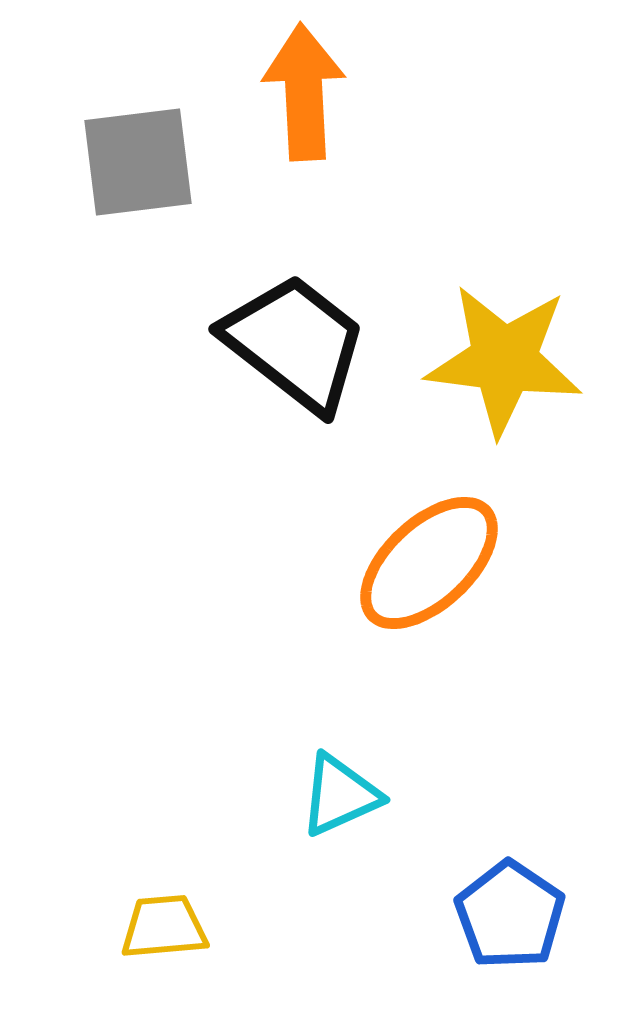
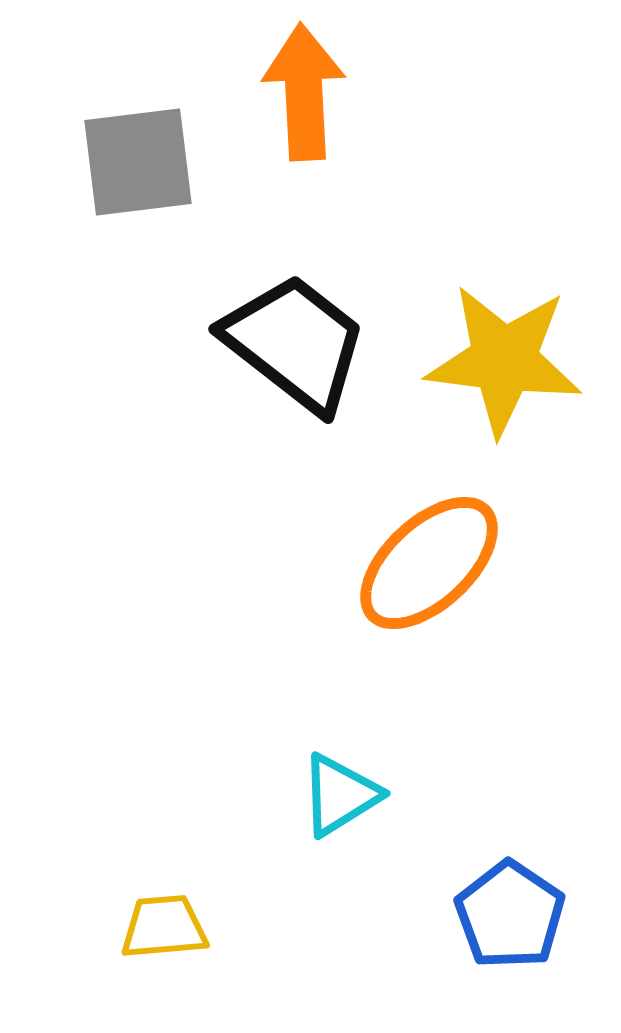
cyan triangle: rotated 8 degrees counterclockwise
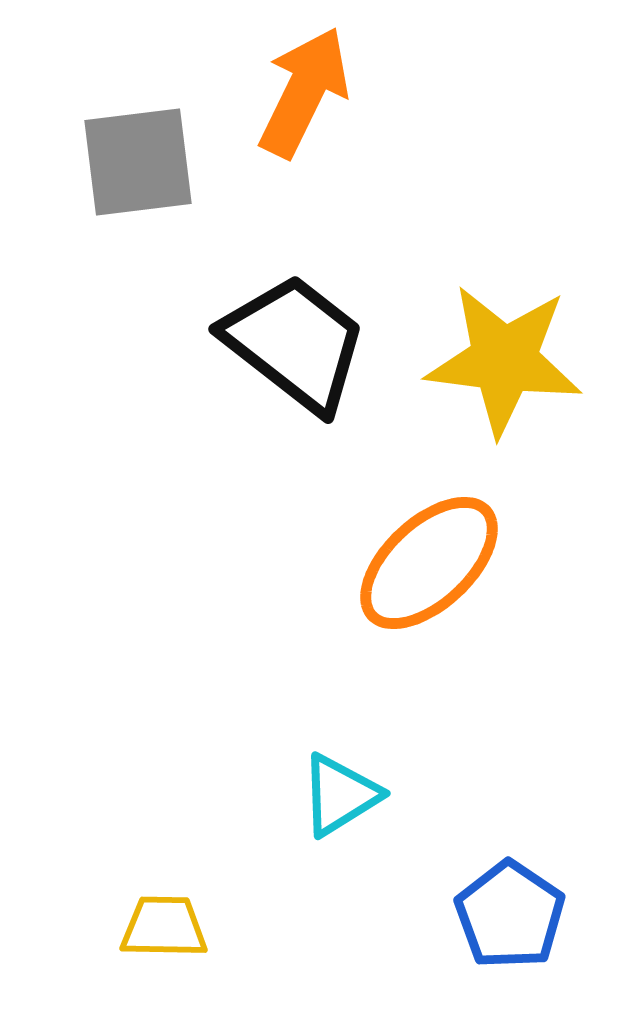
orange arrow: rotated 29 degrees clockwise
yellow trapezoid: rotated 6 degrees clockwise
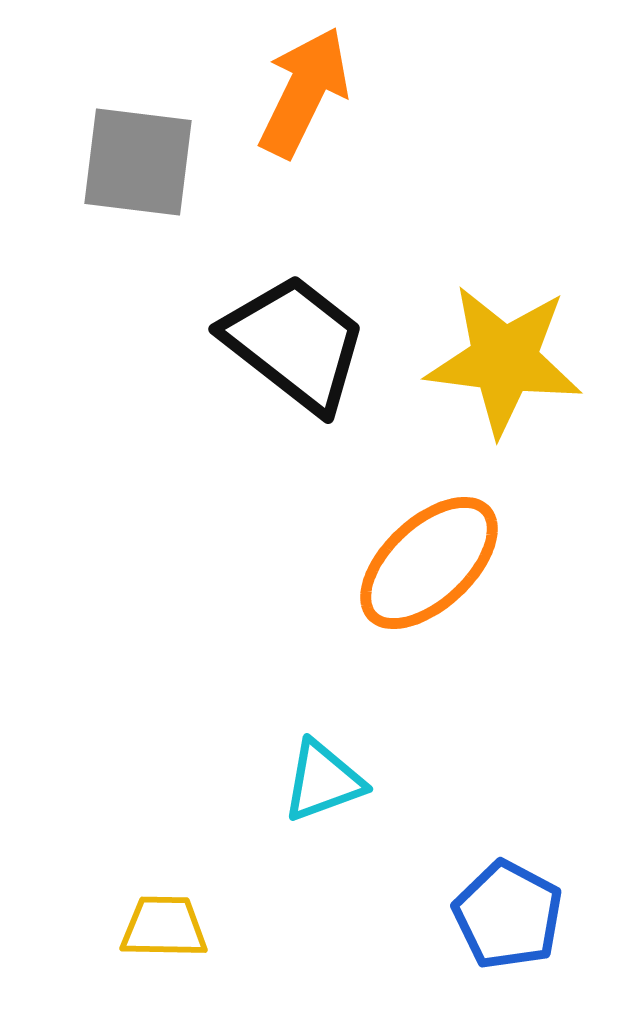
gray square: rotated 14 degrees clockwise
cyan triangle: moved 17 px left, 14 px up; rotated 12 degrees clockwise
blue pentagon: moved 2 px left; rotated 6 degrees counterclockwise
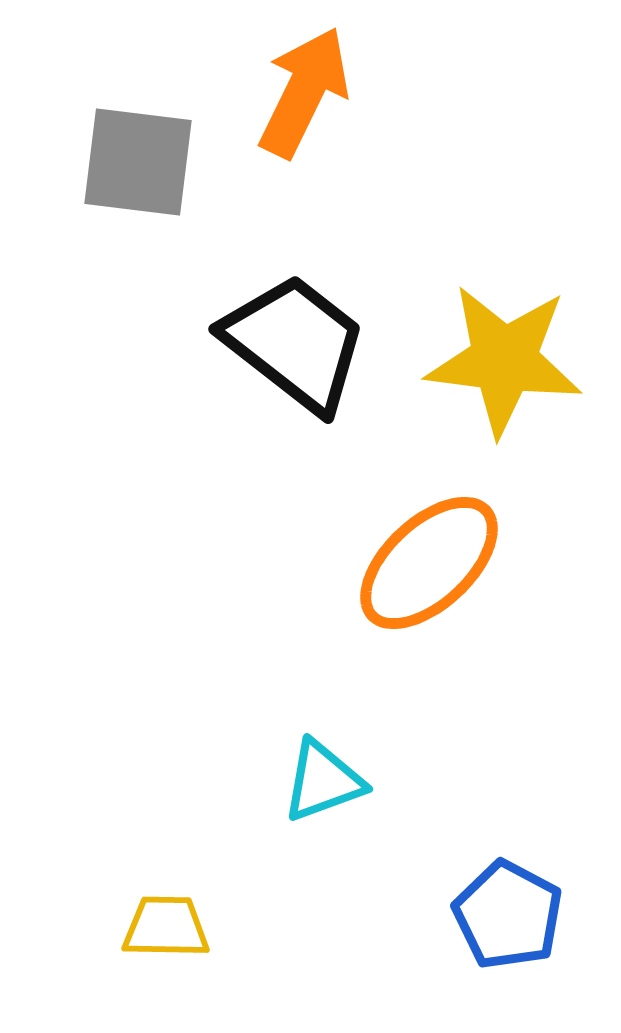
yellow trapezoid: moved 2 px right
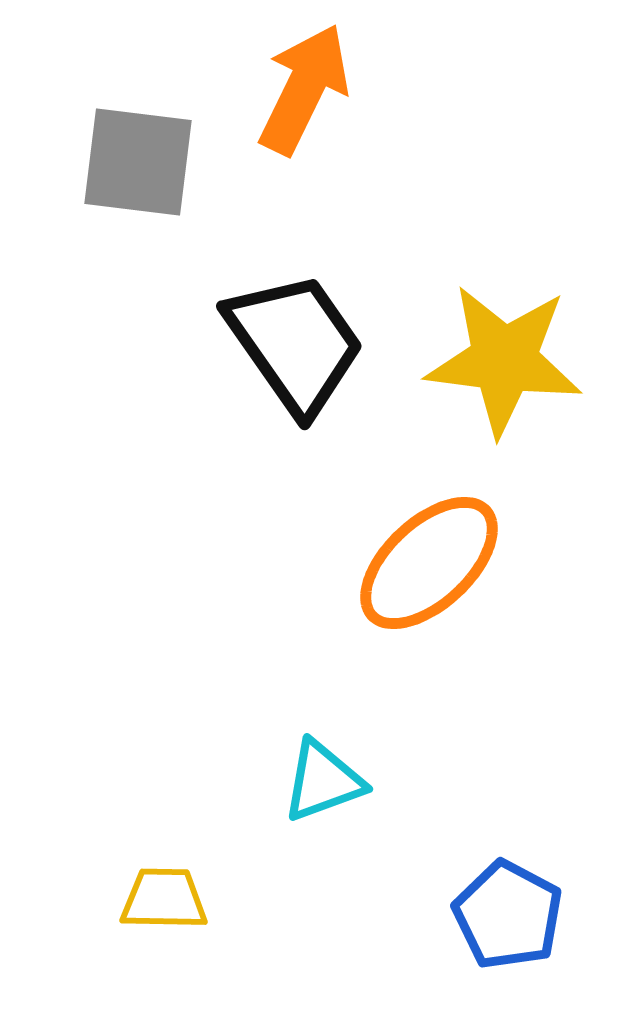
orange arrow: moved 3 px up
black trapezoid: rotated 17 degrees clockwise
yellow trapezoid: moved 2 px left, 28 px up
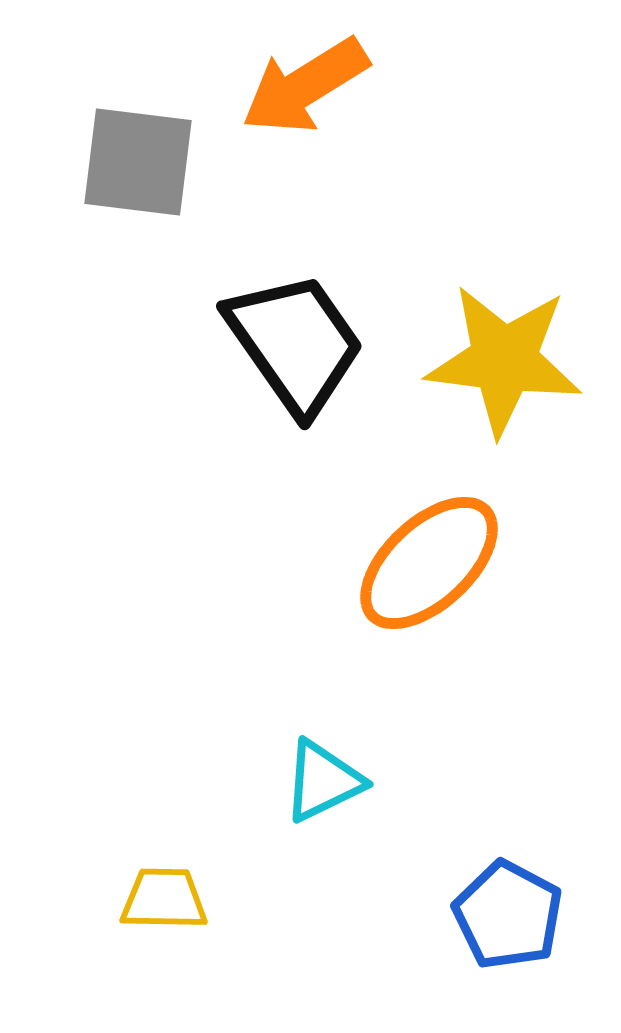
orange arrow: moved 1 px right, 3 px up; rotated 148 degrees counterclockwise
cyan triangle: rotated 6 degrees counterclockwise
